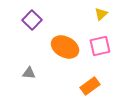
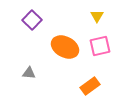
yellow triangle: moved 4 px left, 2 px down; rotated 16 degrees counterclockwise
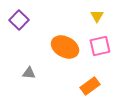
purple square: moved 13 px left
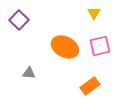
yellow triangle: moved 3 px left, 3 px up
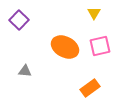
gray triangle: moved 4 px left, 2 px up
orange rectangle: moved 2 px down
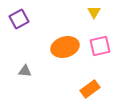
yellow triangle: moved 1 px up
purple square: moved 1 px up; rotated 18 degrees clockwise
orange ellipse: rotated 44 degrees counterclockwise
orange rectangle: moved 1 px down
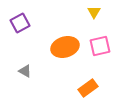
purple square: moved 1 px right, 4 px down
gray triangle: rotated 24 degrees clockwise
orange rectangle: moved 2 px left, 1 px up
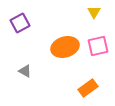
pink square: moved 2 px left
